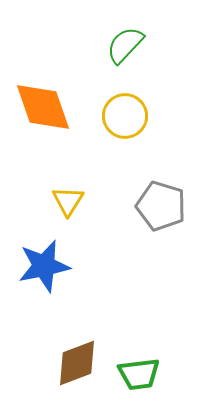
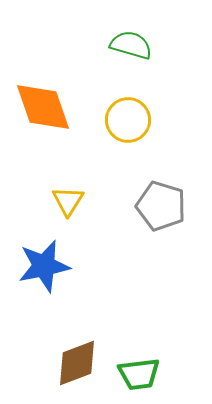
green semicircle: moved 6 px right; rotated 63 degrees clockwise
yellow circle: moved 3 px right, 4 px down
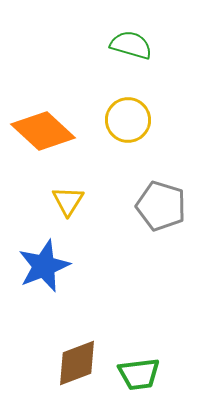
orange diamond: moved 24 px down; rotated 28 degrees counterclockwise
blue star: rotated 10 degrees counterclockwise
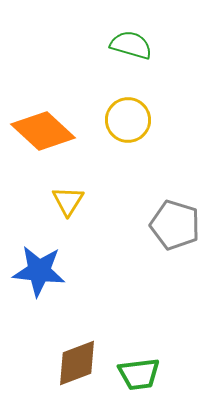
gray pentagon: moved 14 px right, 19 px down
blue star: moved 5 px left, 5 px down; rotated 28 degrees clockwise
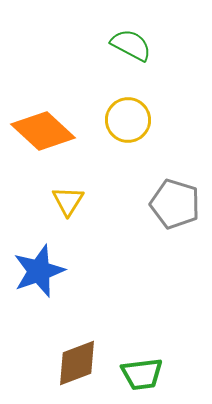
green semicircle: rotated 12 degrees clockwise
gray pentagon: moved 21 px up
blue star: rotated 26 degrees counterclockwise
green trapezoid: moved 3 px right
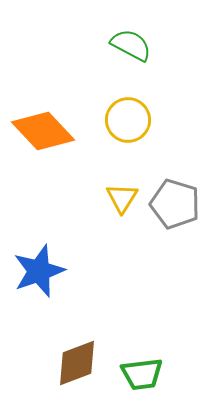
orange diamond: rotated 4 degrees clockwise
yellow triangle: moved 54 px right, 3 px up
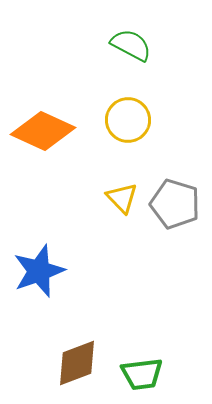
orange diamond: rotated 22 degrees counterclockwise
yellow triangle: rotated 16 degrees counterclockwise
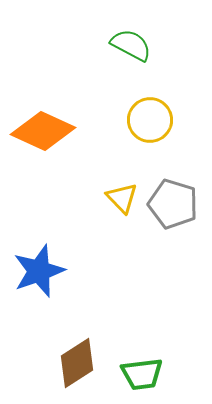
yellow circle: moved 22 px right
gray pentagon: moved 2 px left
brown diamond: rotated 12 degrees counterclockwise
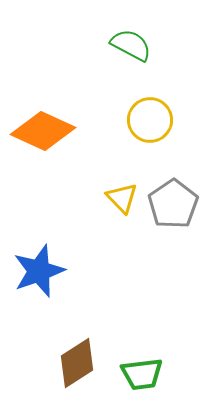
gray pentagon: rotated 21 degrees clockwise
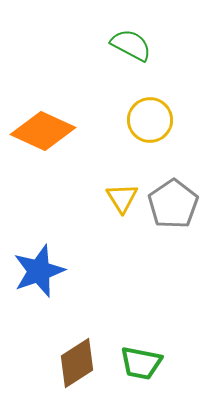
yellow triangle: rotated 12 degrees clockwise
green trapezoid: moved 1 px left, 11 px up; rotated 18 degrees clockwise
